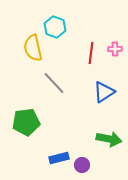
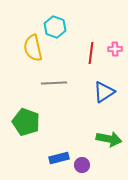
gray line: rotated 50 degrees counterclockwise
green pentagon: rotated 28 degrees clockwise
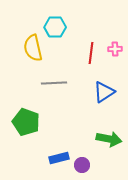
cyan hexagon: rotated 20 degrees counterclockwise
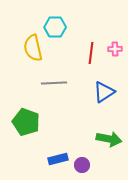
blue rectangle: moved 1 px left, 1 px down
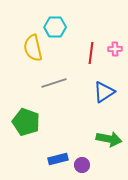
gray line: rotated 15 degrees counterclockwise
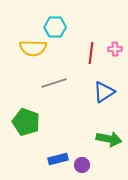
yellow semicircle: rotated 76 degrees counterclockwise
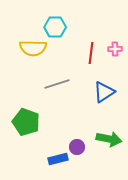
gray line: moved 3 px right, 1 px down
purple circle: moved 5 px left, 18 px up
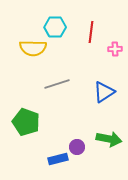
red line: moved 21 px up
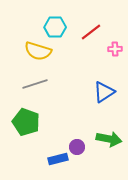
red line: rotated 45 degrees clockwise
yellow semicircle: moved 5 px right, 3 px down; rotated 16 degrees clockwise
gray line: moved 22 px left
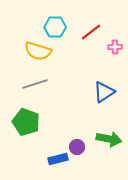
pink cross: moved 2 px up
